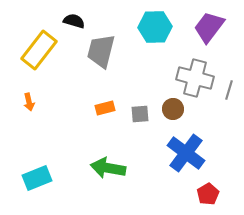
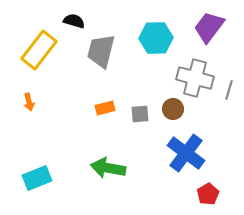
cyan hexagon: moved 1 px right, 11 px down
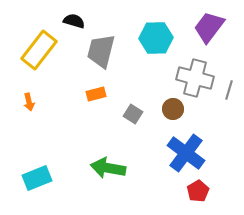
orange rectangle: moved 9 px left, 14 px up
gray square: moved 7 px left; rotated 36 degrees clockwise
red pentagon: moved 10 px left, 3 px up
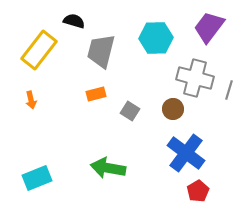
orange arrow: moved 2 px right, 2 px up
gray square: moved 3 px left, 3 px up
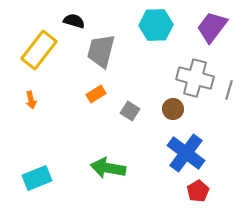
purple trapezoid: moved 3 px right
cyan hexagon: moved 13 px up
orange rectangle: rotated 18 degrees counterclockwise
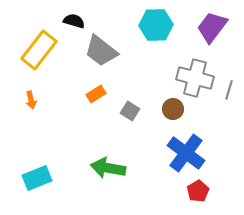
gray trapezoid: rotated 66 degrees counterclockwise
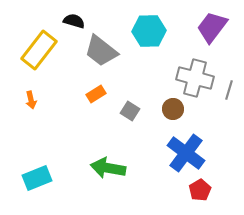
cyan hexagon: moved 7 px left, 6 px down
red pentagon: moved 2 px right, 1 px up
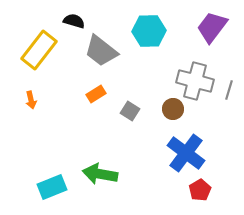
gray cross: moved 3 px down
green arrow: moved 8 px left, 6 px down
cyan rectangle: moved 15 px right, 9 px down
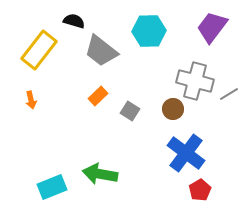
gray line: moved 4 px down; rotated 42 degrees clockwise
orange rectangle: moved 2 px right, 2 px down; rotated 12 degrees counterclockwise
